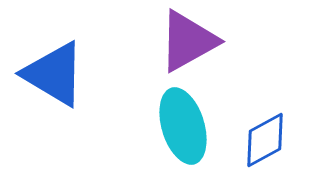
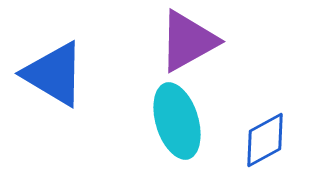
cyan ellipse: moved 6 px left, 5 px up
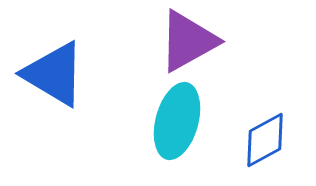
cyan ellipse: rotated 32 degrees clockwise
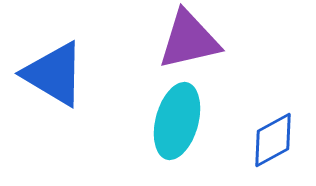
purple triangle: moved 1 px right, 1 px up; rotated 16 degrees clockwise
blue diamond: moved 8 px right
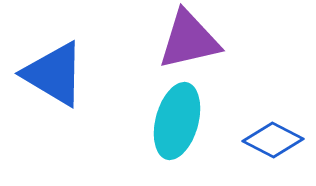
blue diamond: rotated 56 degrees clockwise
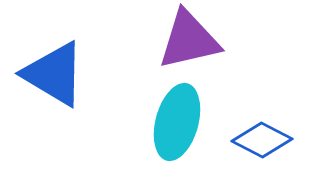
cyan ellipse: moved 1 px down
blue diamond: moved 11 px left
